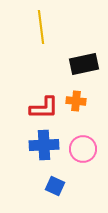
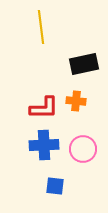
blue square: rotated 18 degrees counterclockwise
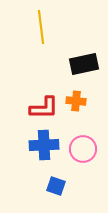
blue square: moved 1 px right; rotated 12 degrees clockwise
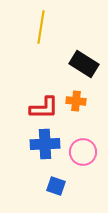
yellow line: rotated 16 degrees clockwise
black rectangle: rotated 44 degrees clockwise
blue cross: moved 1 px right, 1 px up
pink circle: moved 3 px down
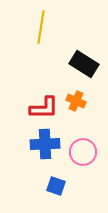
orange cross: rotated 18 degrees clockwise
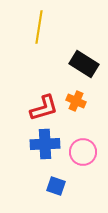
yellow line: moved 2 px left
red L-shape: rotated 16 degrees counterclockwise
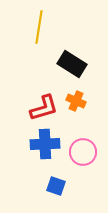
black rectangle: moved 12 px left
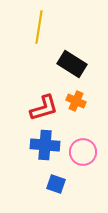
blue cross: moved 1 px down; rotated 8 degrees clockwise
blue square: moved 2 px up
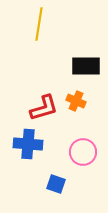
yellow line: moved 3 px up
black rectangle: moved 14 px right, 2 px down; rotated 32 degrees counterclockwise
blue cross: moved 17 px left, 1 px up
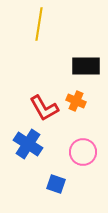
red L-shape: rotated 76 degrees clockwise
blue cross: rotated 28 degrees clockwise
